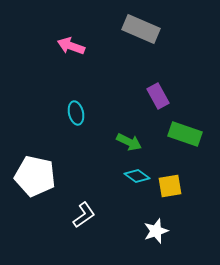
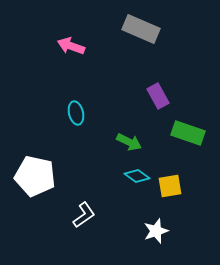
green rectangle: moved 3 px right, 1 px up
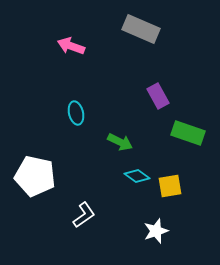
green arrow: moved 9 px left
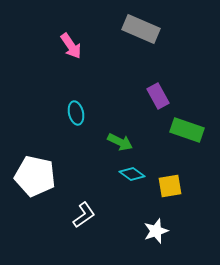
pink arrow: rotated 144 degrees counterclockwise
green rectangle: moved 1 px left, 3 px up
cyan diamond: moved 5 px left, 2 px up
